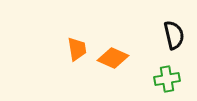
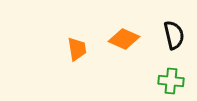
orange diamond: moved 11 px right, 19 px up
green cross: moved 4 px right, 2 px down; rotated 15 degrees clockwise
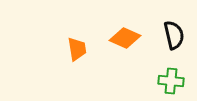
orange diamond: moved 1 px right, 1 px up
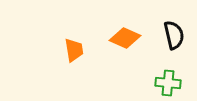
orange trapezoid: moved 3 px left, 1 px down
green cross: moved 3 px left, 2 px down
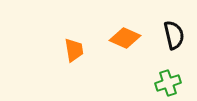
green cross: rotated 25 degrees counterclockwise
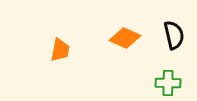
orange trapezoid: moved 14 px left; rotated 20 degrees clockwise
green cross: rotated 20 degrees clockwise
